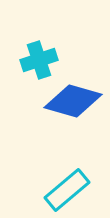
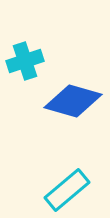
cyan cross: moved 14 px left, 1 px down
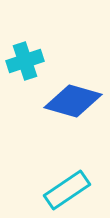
cyan rectangle: rotated 6 degrees clockwise
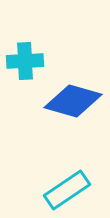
cyan cross: rotated 15 degrees clockwise
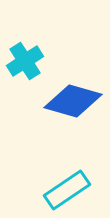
cyan cross: rotated 30 degrees counterclockwise
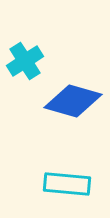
cyan rectangle: moved 6 px up; rotated 39 degrees clockwise
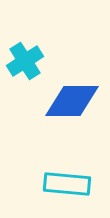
blue diamond: moved 1 px left; rotated 16 degrees counterclockwise
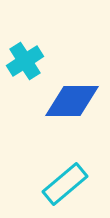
cyan rectangle: moved 2 px left; rotated 45 degrees counterclockwise
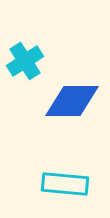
cyan rectangle: rotated 45 degrees clockwise
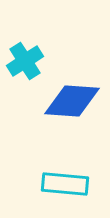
blue diamond: rotated 4 degrees clockwise
